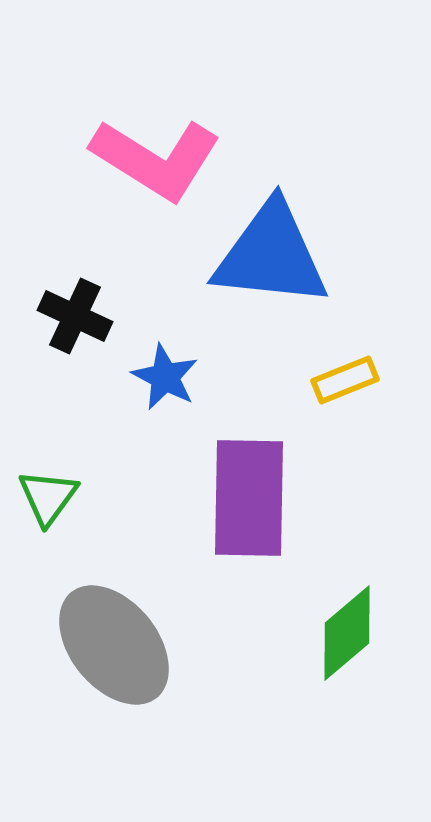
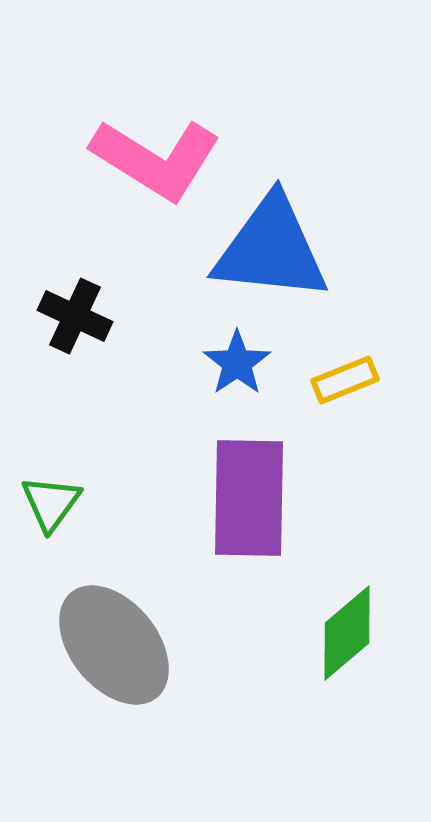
blue triangle: moved 6 px up
blue star: moved 72 px right, 14 px up; rotated 10 degrees clockwise
green triangle: moved 3 px right, 6 px down
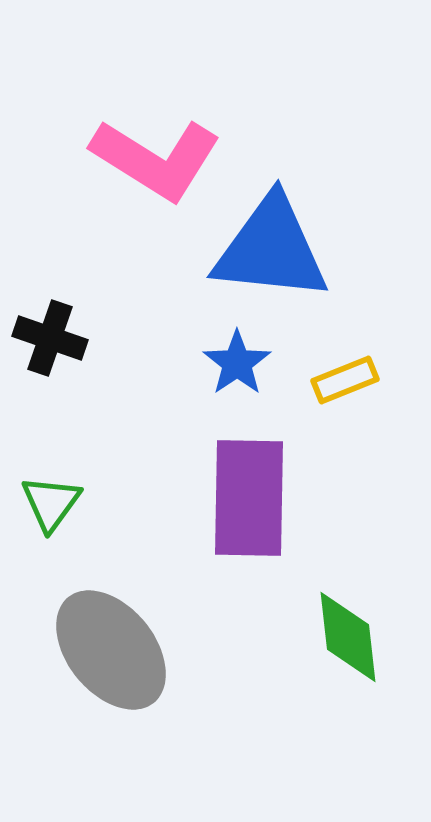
black cross: moved 25 px left, 22 px down; rotated 6 degrees counterclockwise
green diamond: moved 1 px right, 4 px down; rotated 56 degrees counterclockwise
gray ellipse: moved 3 px left, 5 px down
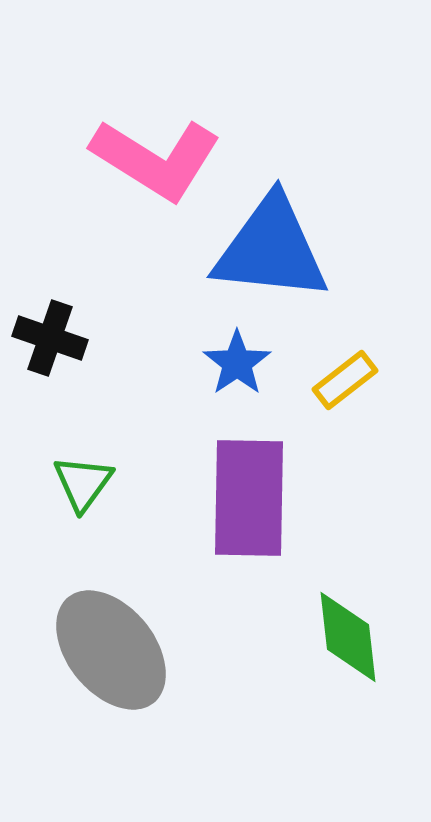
yellow rectangle: rotated 16 degrees counterclockwise
green triangle: moved 32 px right, 20 px up
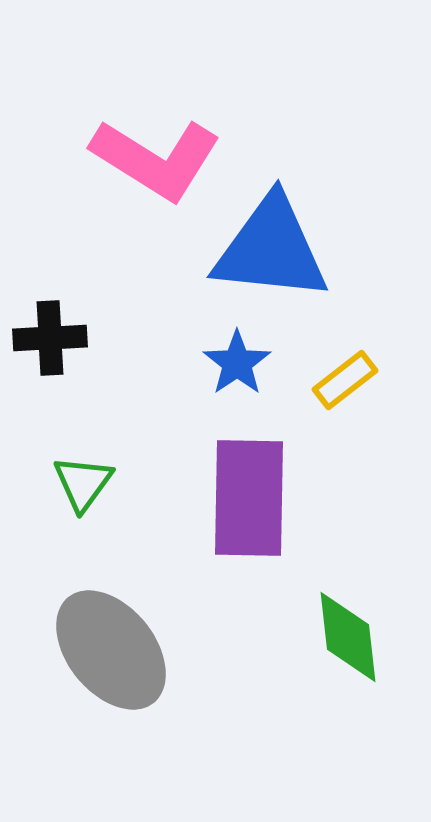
black cross: rotated 22 degrees counterclockwise
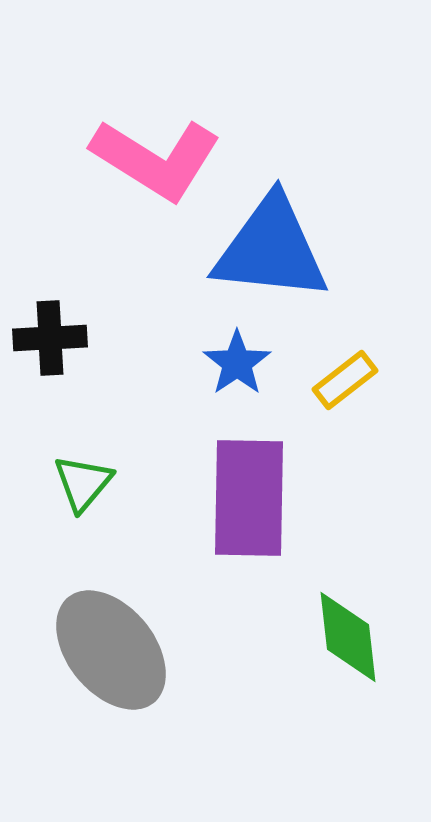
green triangle: rotated 4 degrees clockwise
